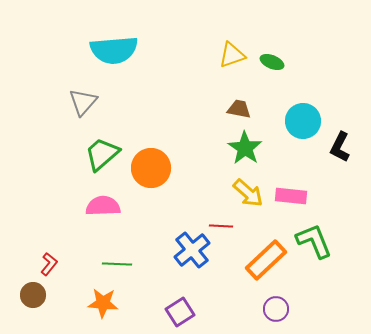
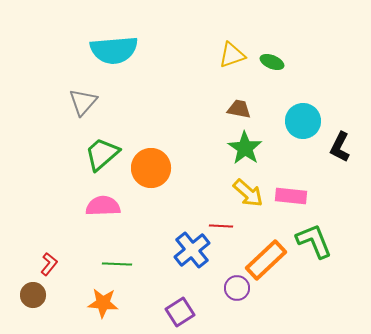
purple circle: moved 39 px left, 21 px up
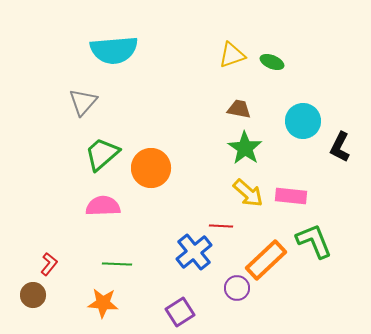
blue cross: moved 2 px right, 2 px down
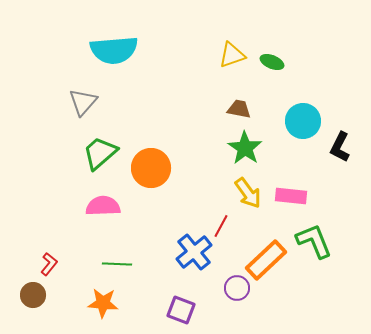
green trapezoid: moved 2 px left, 1 px up
yellow arrow: rotated 12 degrees clockwise
red line: rotated 65 degrees counterclockwise
purple square: moved 1 px right, 2 px up; rotated 36 degrees counterclockwise
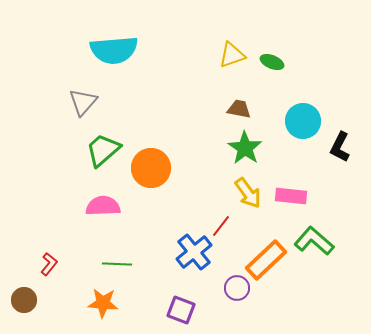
green trapezoid: moved 3 px right, 3 px up
red line: rotated 10 degrees clockwise
green L-shape: rotated 27 degrees counterclockwise
brown circle: moved 9 px left, 5 px down
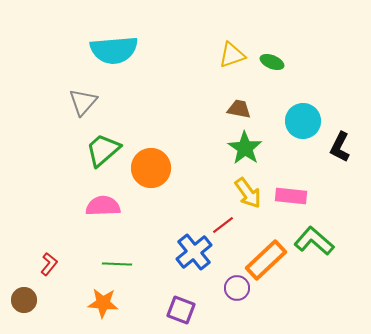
red line: moved 2 px right, 1 px up; rotated 15 degrees clockwise
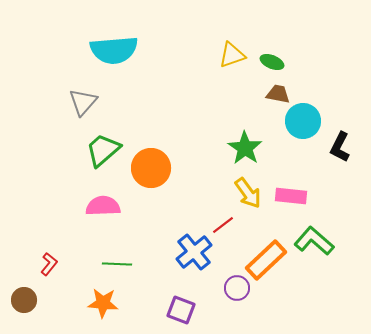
brown trapezoid: moved 39 px right, 15 px up
